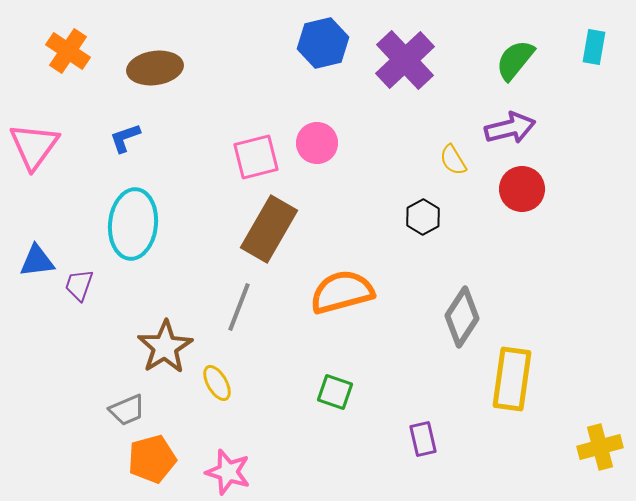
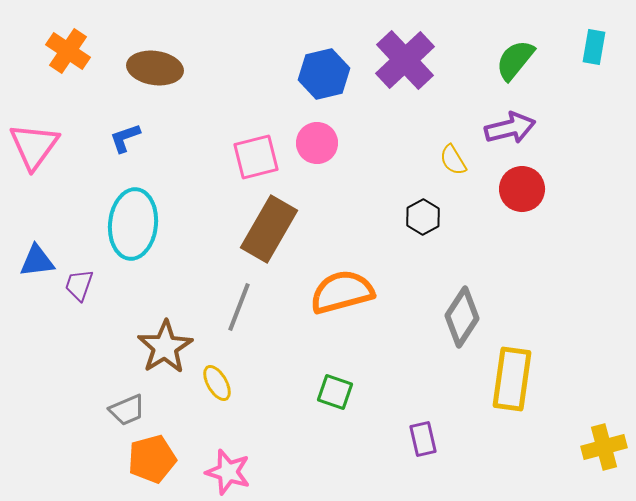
blue hexagon: moved 1 px right, 31 px down
brown ellipse: rotated 16 degrees clockwise
yellow cross: moved 4 px right
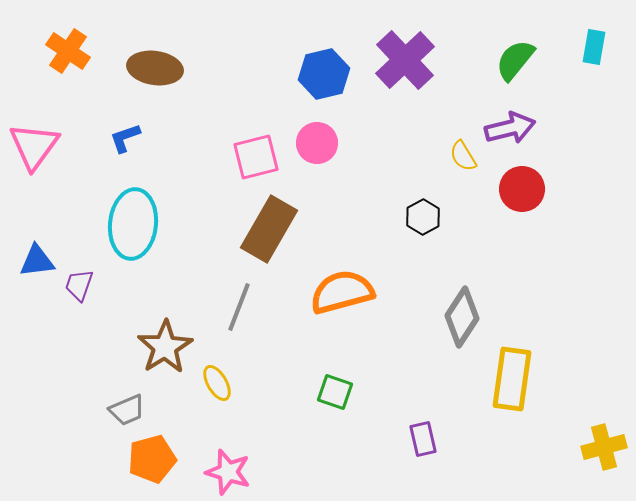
yellow semicircle: moved 10 px right, 4 px up
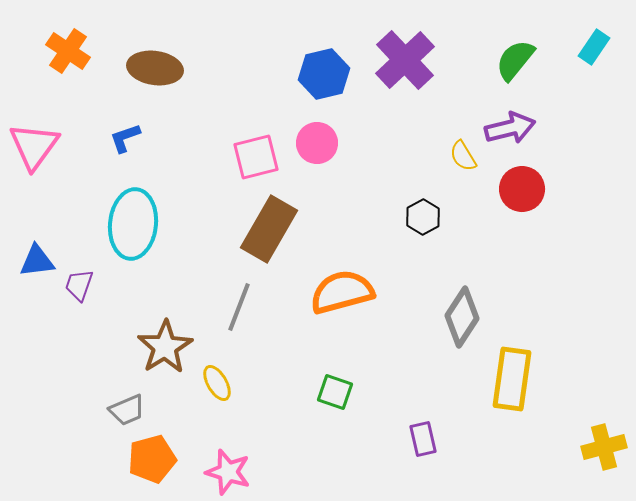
cyan rectangle: rotated 24 degrees clockwise
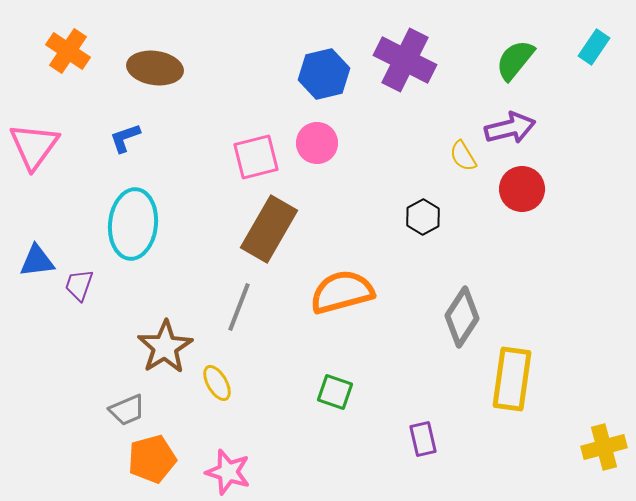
purple cross: rotated 20 degrees counterclockwise
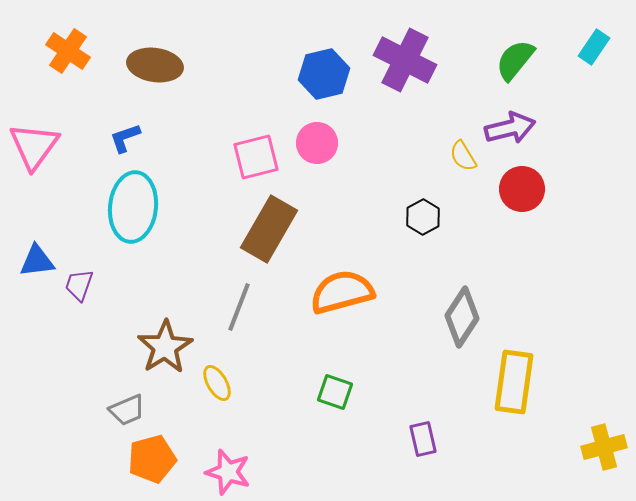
brown ellipse: moved 3 px up
cyan ellipse: moved 17 px up
yellow rectangle: moved 2 px right, 3 px down
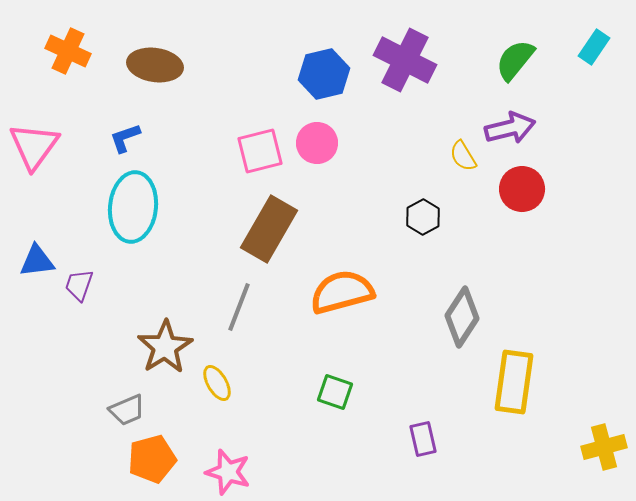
orange cross: rotated 9 degrees counterclockwise
pink square: moved 4 px right, 6 px up
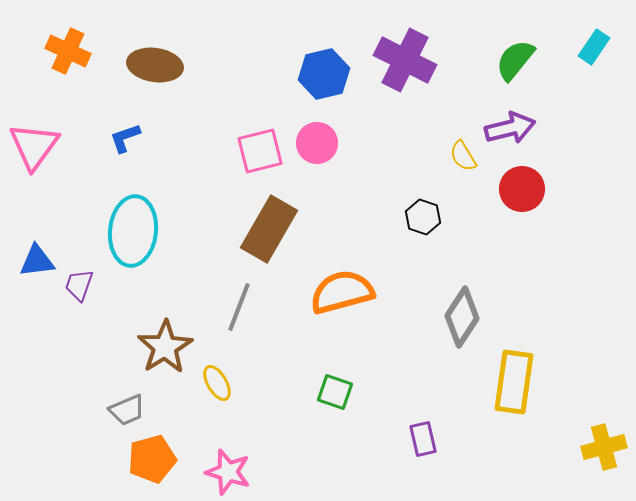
cyan ellipse: moved 24 px down
black hexagon: rotated 12 degrees counterclockwise
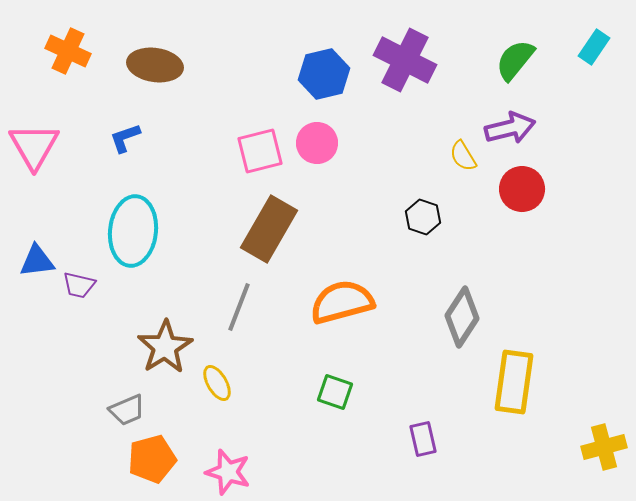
pink triangle: rotated 6 degrees counterclockwise
purple trapezoid: rotated 96 degrees counterclockwise
orange semicircle: moved 10 px down
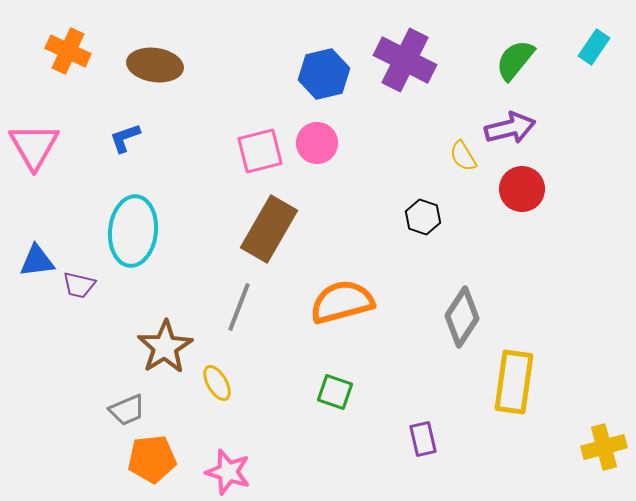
orange pentagon: rotated 9 degrees clockwise
